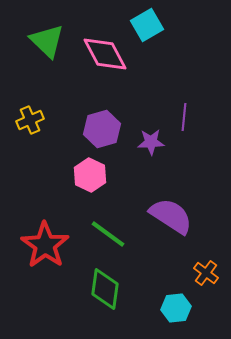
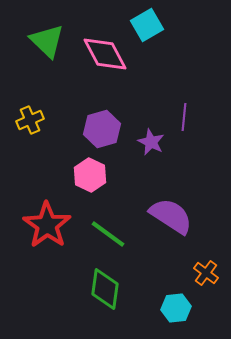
purple star: rotated 28 degrees clockwise
red star: moved 2 px right, 20 px up
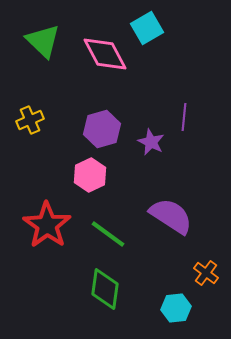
cyan square: moved 3 px down
green triangle: moved 4 px left
pink hexagon: rotated 8 degrees clockwise
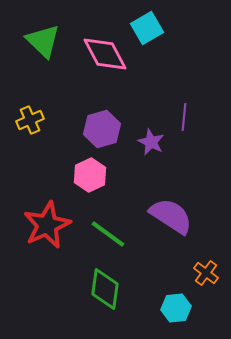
red star: rotated 12 degrees clockwise
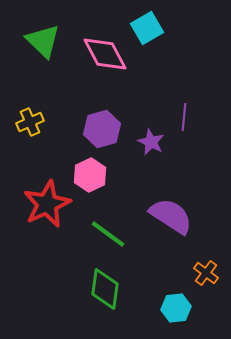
yellow cross: moved 2 px down
red star: moved 21 px up
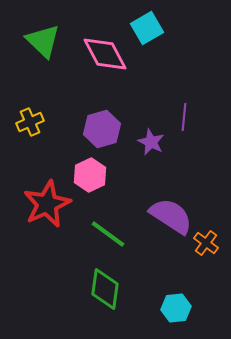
orange cross: moved 30 px up
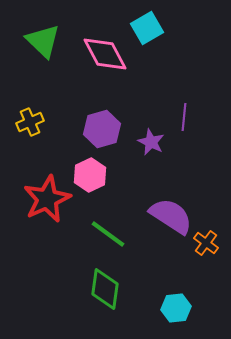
red star: moved 5 px up
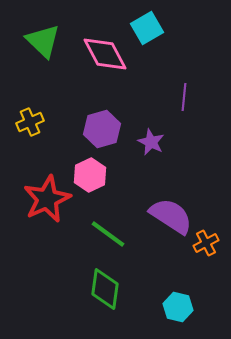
purple line: moved 20 px up
orange cross: rotated 25 degrees clockwise
cyan hexagon: moved 2 px right, 1 px up; rotated 20 degrees clockwise
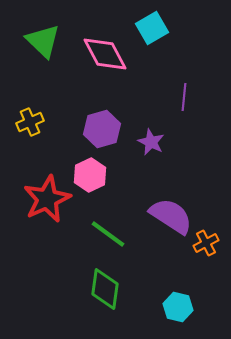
cyan square: moved 5 px right
